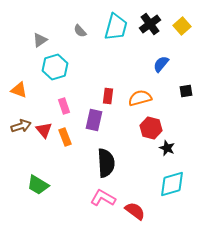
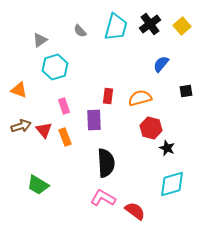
purple rectangle: rotated 15 degrees counterclockwise
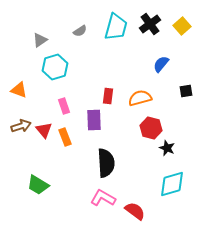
gray semicircle: rotated 80 degrees counterclockwise
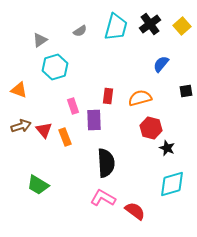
pink rectangle: moved 9 px right
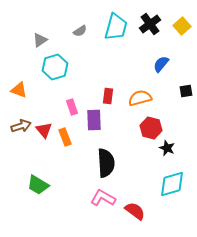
pink rectangle: moved 1 px left, 1 px down
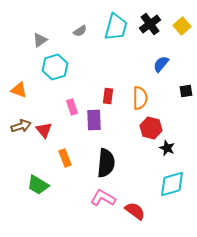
orange semicircle: rotated 105 degrees clockwise
orange rectangle: moved 21 px down
black semicircle: rotated 8 degrees clockwise
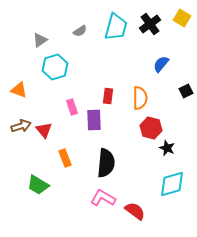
yellow square: moved 8 px up; rotated 18 degrees counterclockwise
black square: rotated 16 degrees counterclockwise
